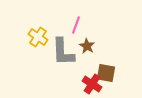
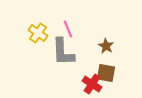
pink line: moved 8 px left, 4 px down; rotated 42 degrees counterclockwise
yellow cross: moved 4 px up
brown star: moved 19 px right
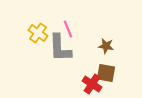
brown star: rotated 21 degrees counterclockwise
gray L-shape: moved 3 px left, 4 px up
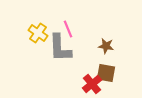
red cross: rotated 18 degrees clockwise
